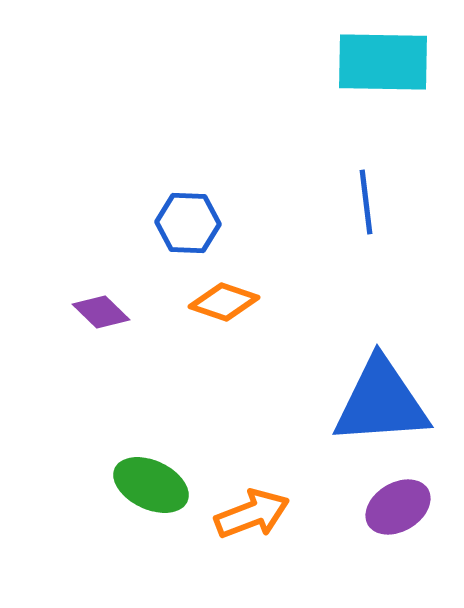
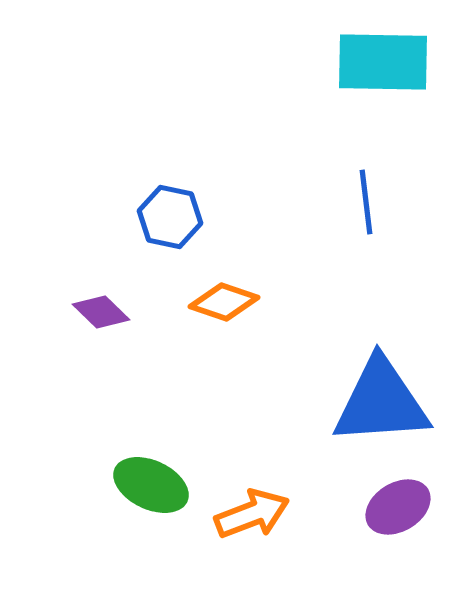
blue hexagon: moved 18 px left, 6 px up; rotated 10 degrees clockwise
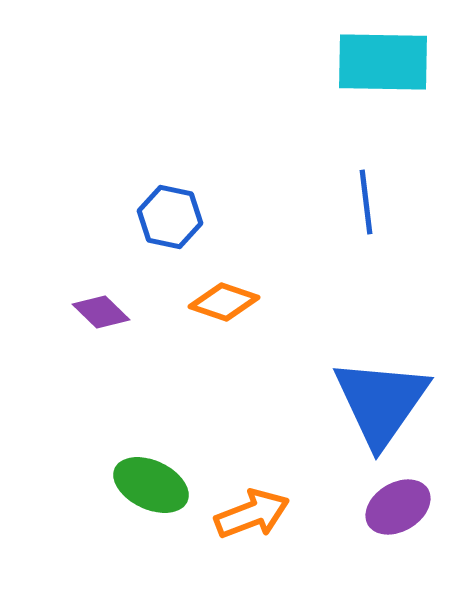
blue triangle: rotated 51 degrees counterclockwise
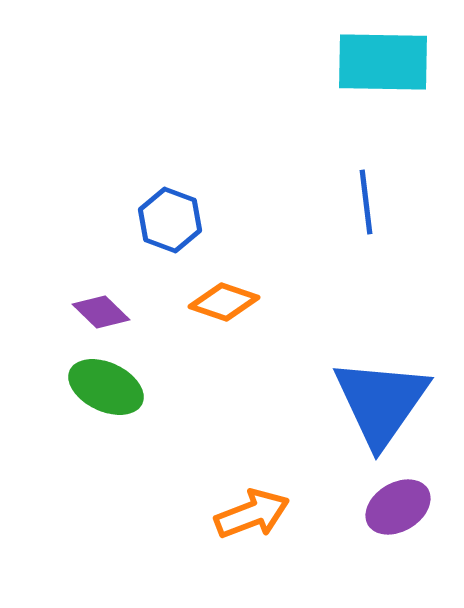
blue hexagon: moved 3 px down; rotated 8 degrees clockwise
green ellipse: moved 45 px left, 98 px up
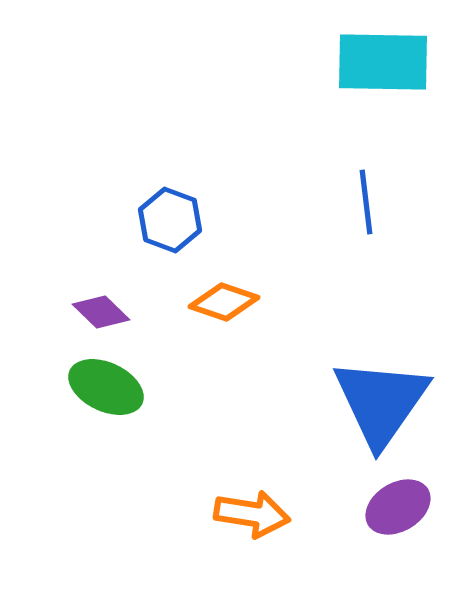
orange arrow: rotated 30 degrees clockwise
